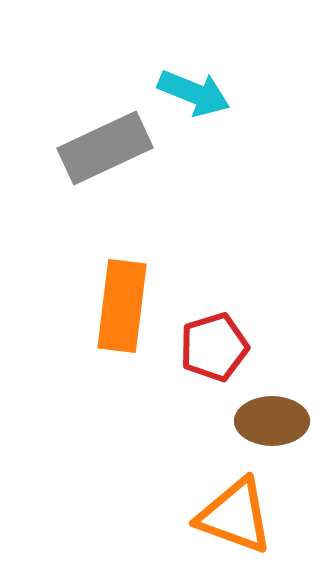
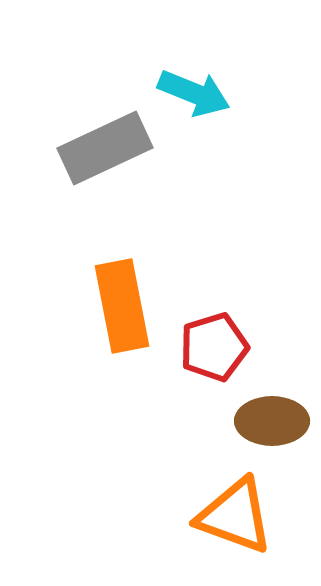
orange rectangle: rotated 18 degrees counterclockwise
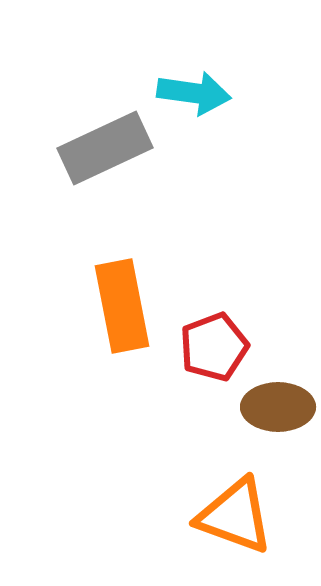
cyan arrow: rotated 14 degrees counterclockwise
red pentagon: rotated 4 degrees counterclockwise
brown ellipse: moved 6 px right, 14 px up
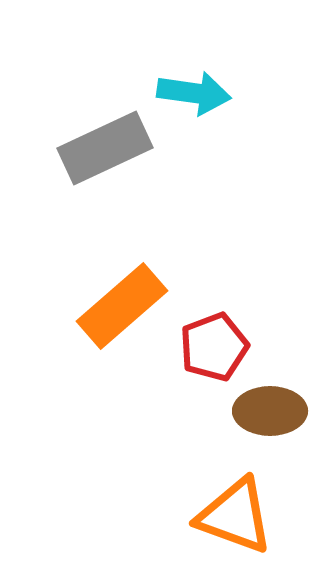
orange rectangle: rotated 60 degrees clockwise
brown ellipse: moved 8 px left, 4 px down
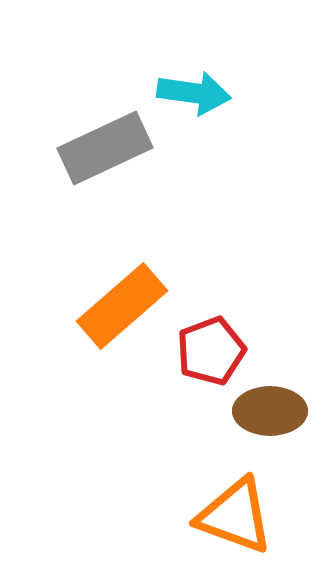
red pentagon: moved 3 px left, 4 px down
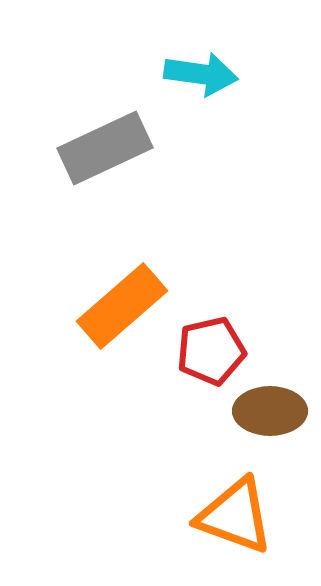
cyan arrow: moved 7 px right, 19 px up
red pentagon: rotated 8 degrees clockwise
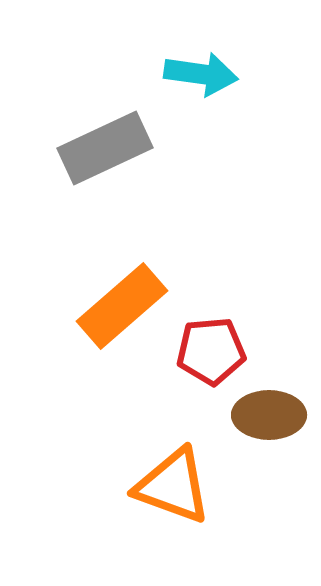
red pentagon: rotated 8 degrees clockwise
brown ellipse: moved 1 px left, 4 px down
orange triangle: moved 62 px left, 30 px up
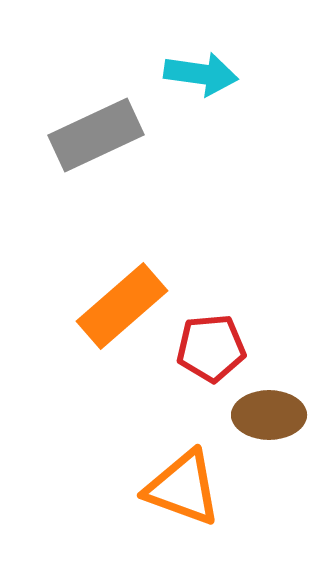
gray rectangle: moved 9 px left, 13 px up
red pentagon: moved 3 px up
orange triangle: moved 10 px right, 2 px down
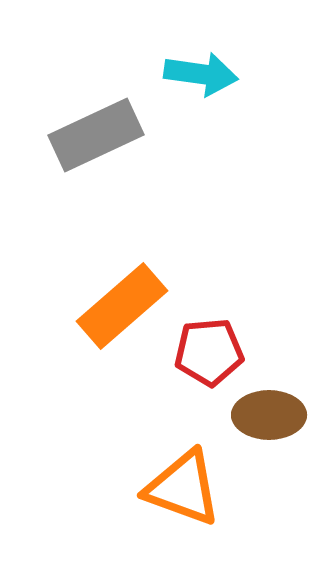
red pentagon: moved 2 px left, 4 px down
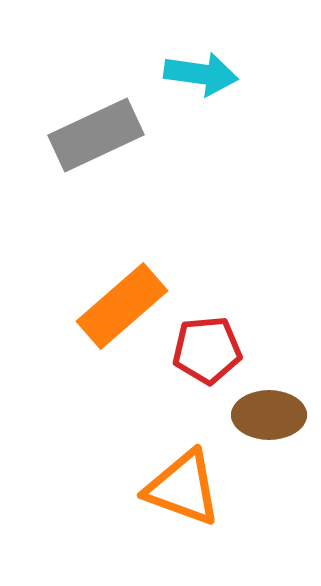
red pentagon: moved 2 px left, 2 px up
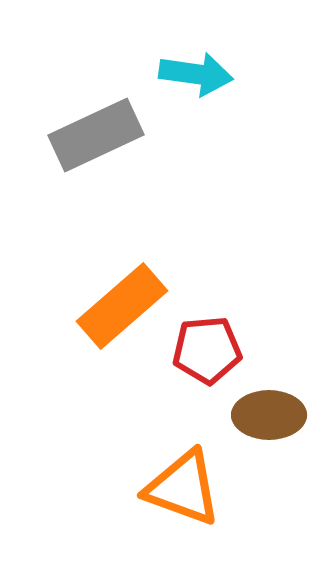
cyan arrow: moved 5 px left
